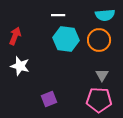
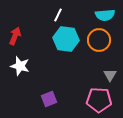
white line: rotated 64 degrees counterclockwise
gray triangle: moved 8 px right
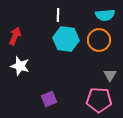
white line: rotated 24 degrees counterclockwise
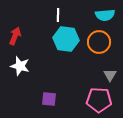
orange circle: moved 2 px down
purple square: rotated 28 degrees clockwise
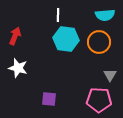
white star: moved 2 px left, 2 px down
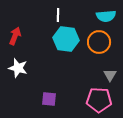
cyan semicircle: moved 1 px right, 1 px down
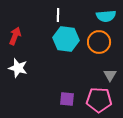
purple square: moved 18 px right
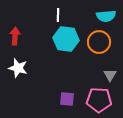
red arrow: rotated 18 degrees counterclockwise
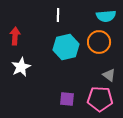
cyan hexagon: moved 8 px down; rotated 20 degrees counterclockwise
white star: moved 3 px right, 1 px up; rotated 30 degrees clockwise
gray triangle: moved 1 px left; rotated 24 degrees counterclockwise
pink pentagon: moved 1 px right, 1 px up
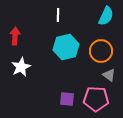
cyan semicircle: rotated 60 degrees counterclockwise
orange circle: moved 2 px right, 9 px down
pink pentagon: moved 4 px left
